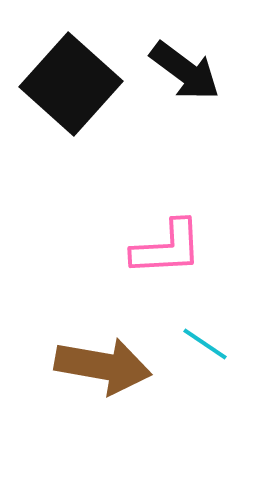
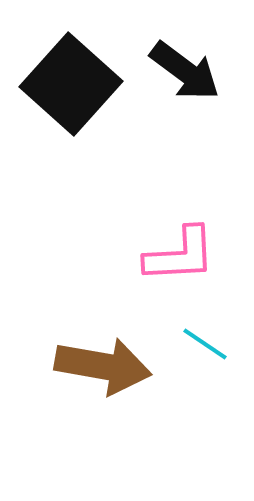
pink L-shape: moved 13 px right, 7 px down
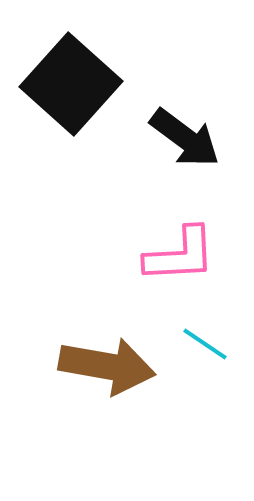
black arrow: moved 67 px down
brown arrow: moved 4 px right
